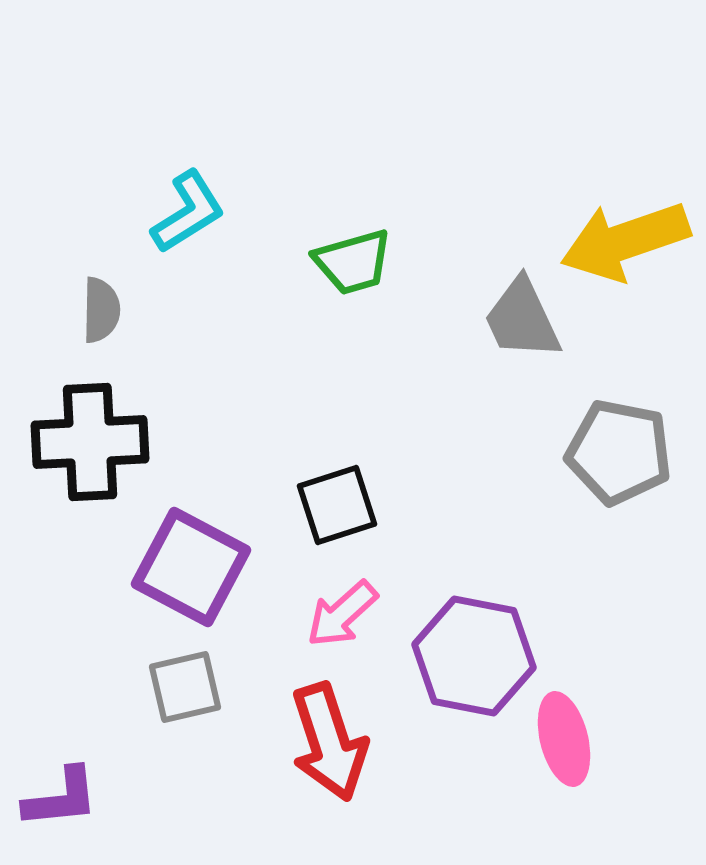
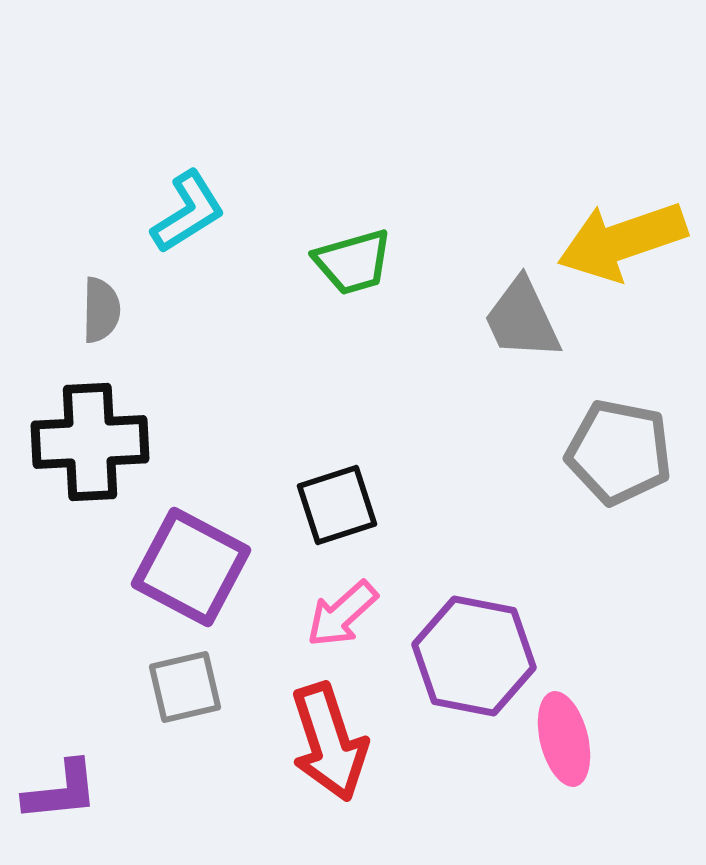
yellow arrow: moved 3 px left
purple L-shape: moved 7 px up
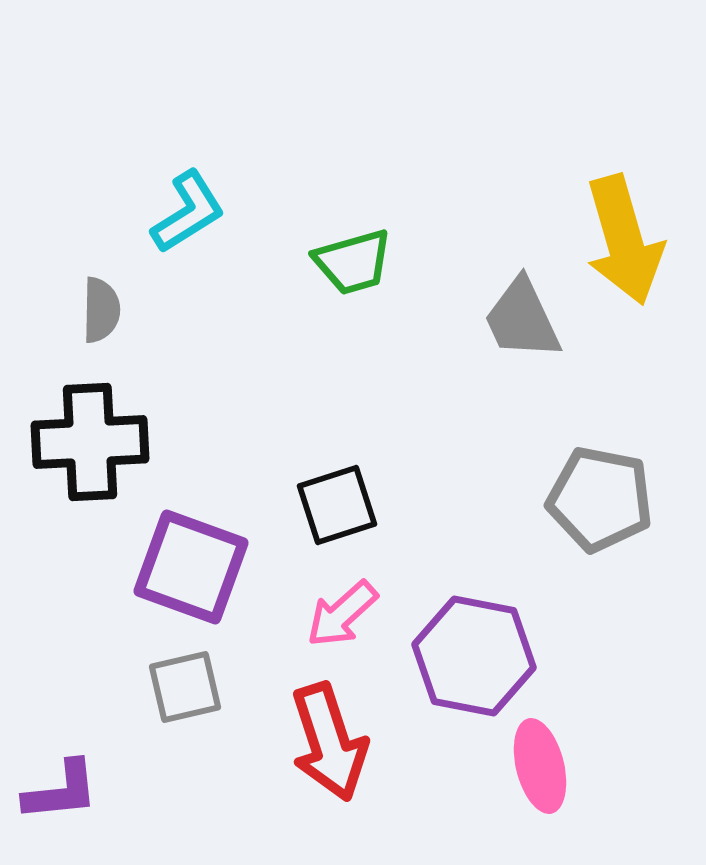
yellow arrow: moved 2 px right, 1 px up; rotated 87 degrees counterclockwise
gray pentagon: moved 19 px left, 47 px down
purple square: rotated 8 degrees counterclockwise
pink ellipse: moved 24 px left, 27 px down
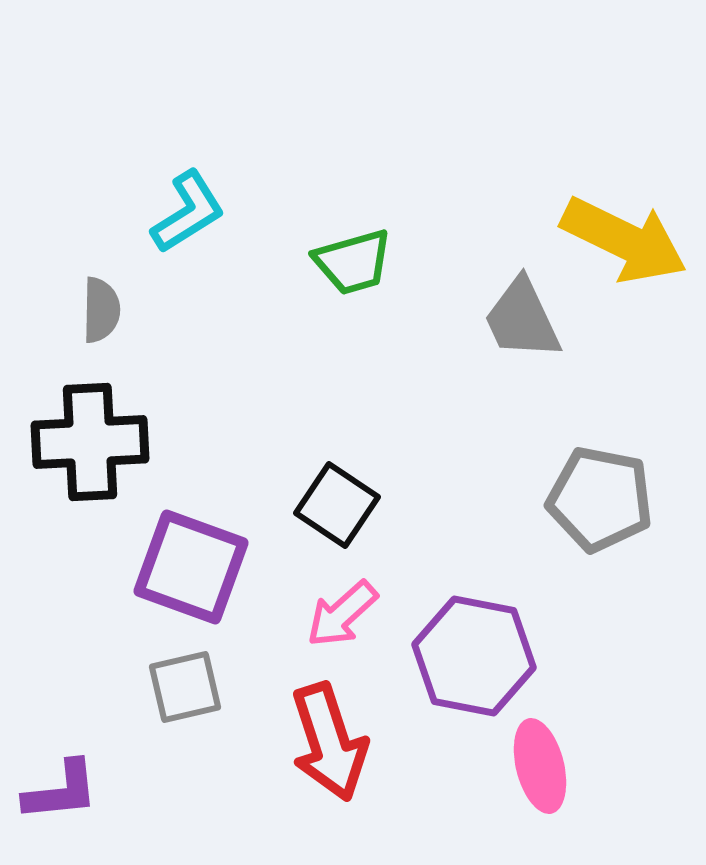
yellow arrow: rotated 48 degrees counterclockwise
black square: rotated 38 degrees counterclockwise
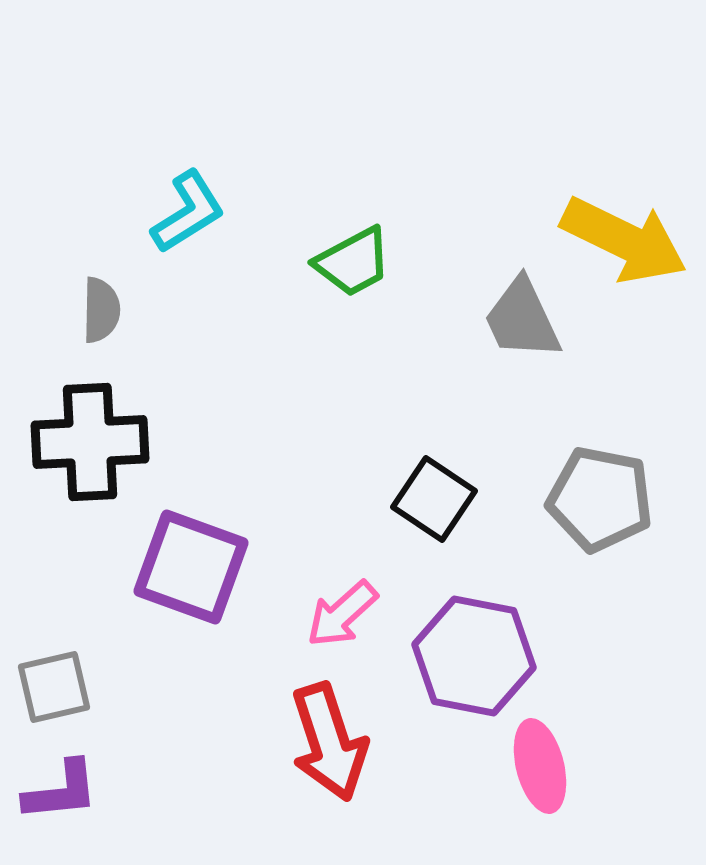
green trapezoid: rotated 12 degrees counterclockwise
black square: moved 97 px right, 6 px up
gray square: moved 131 px left
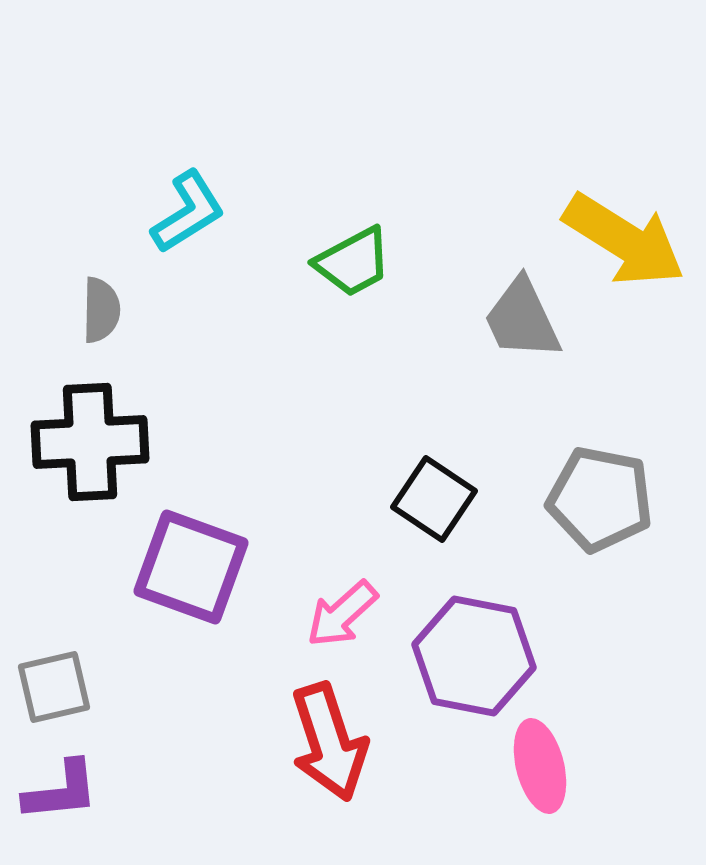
yellow arrow: rotated 6 degrees clockwise
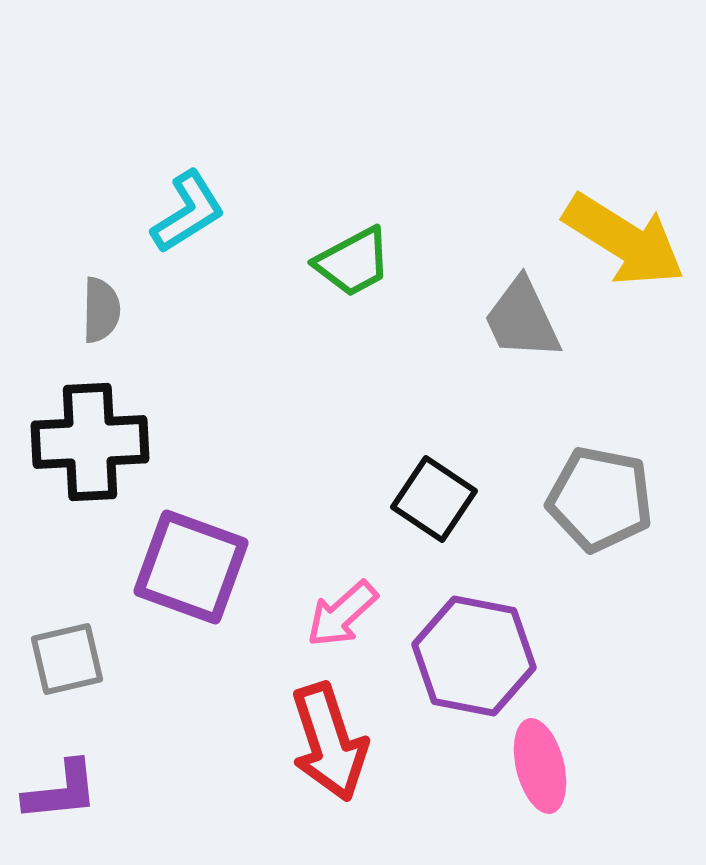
gray square: moved 13 px right, 28 px up
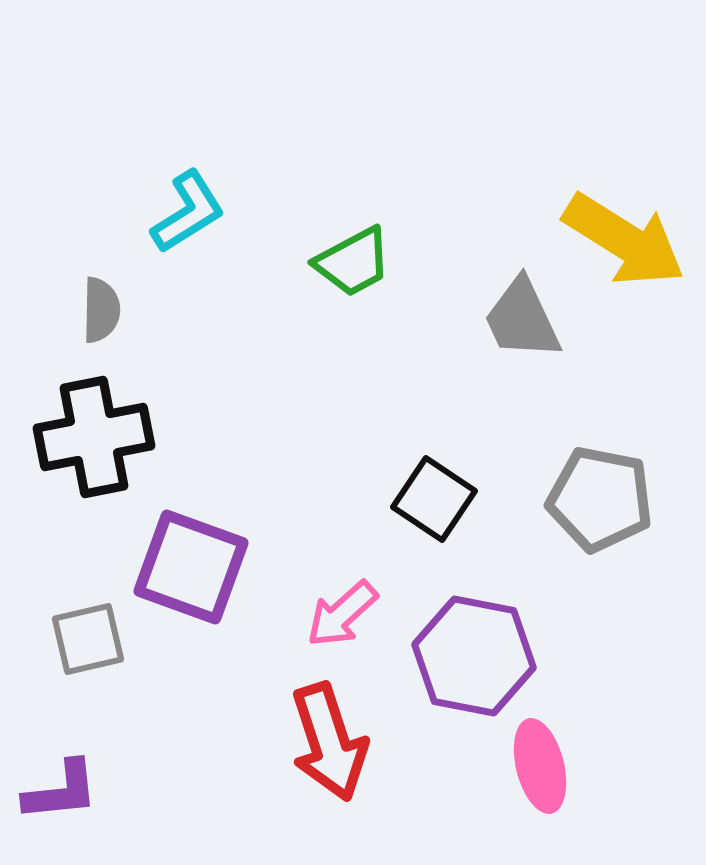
black cross: moved 4 px right, 5 px up; rotated 8 degrees counterclockwise
gray square: moved 21 px right, 20 px up
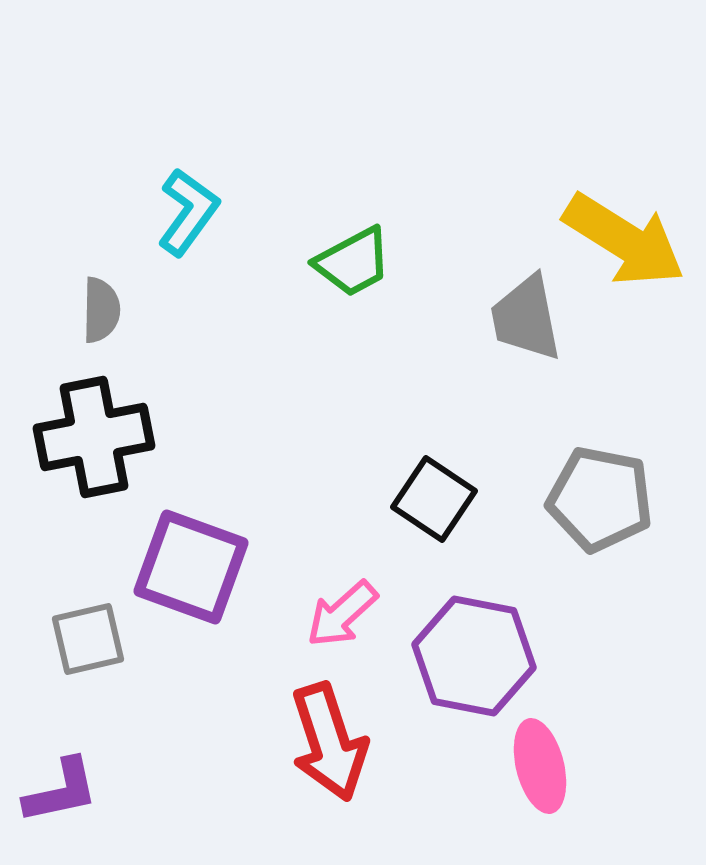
cyan L-shape: rotated 22 degrees counterclockwise
gray trapezoid: moved 4 px right, 1 px up; rotated 14 degrees clockwise
purple L-shape: rotated 6 degrees counterclockwise
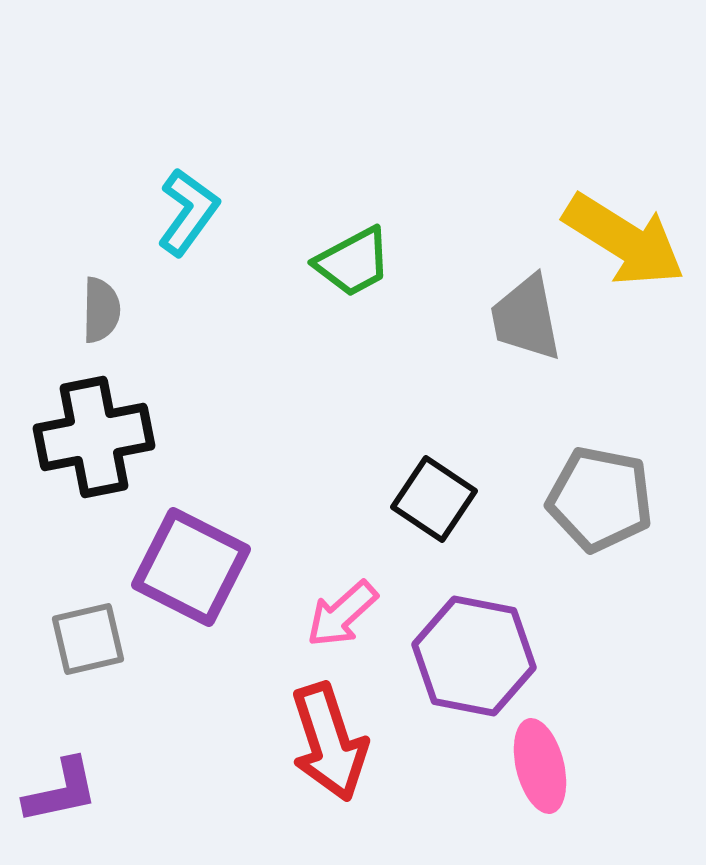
purple square: rotated 7 degrees clockwise
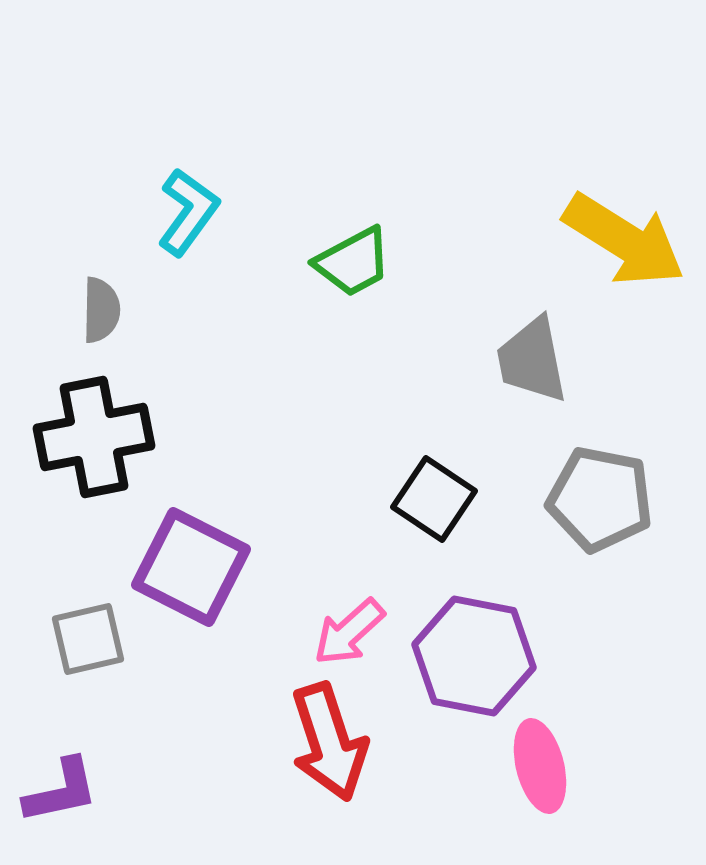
gray trapezoid: moved 6 px right, 42 px down
pink arrow: moved 7 px right, 18 px down
